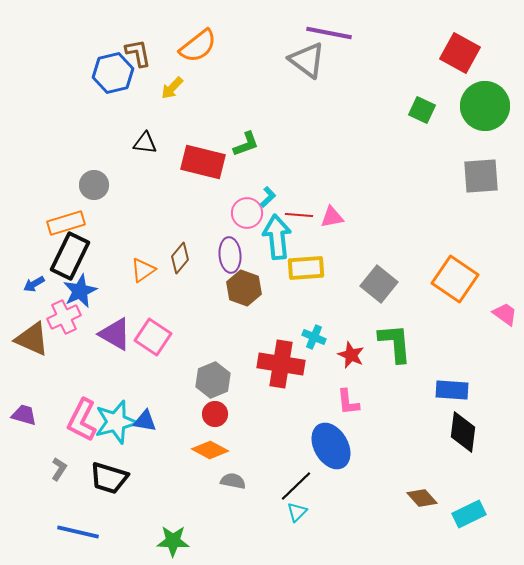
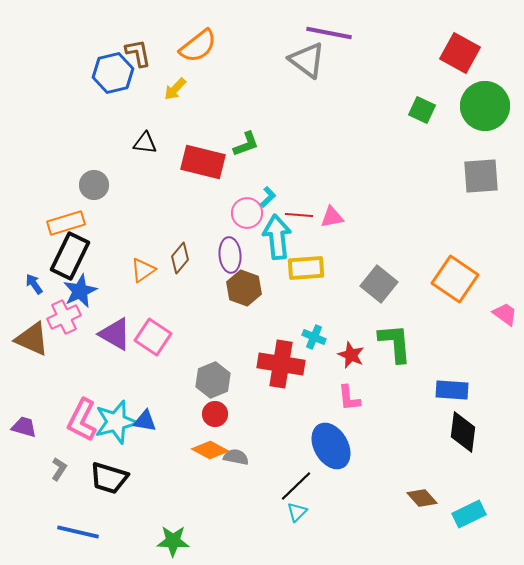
yellow arrow at (172, 88): moved 3 px right, 1 px down
blue arrow at (34, 284): rotated 85 degrees clockwise
pink L-shape at (348, 402): moved 1 px right, 4 px up
purple trapezoid at (24, 415): moved 12 px down
gray semicircle at (233, 481): moved 3 px right, 24 px up
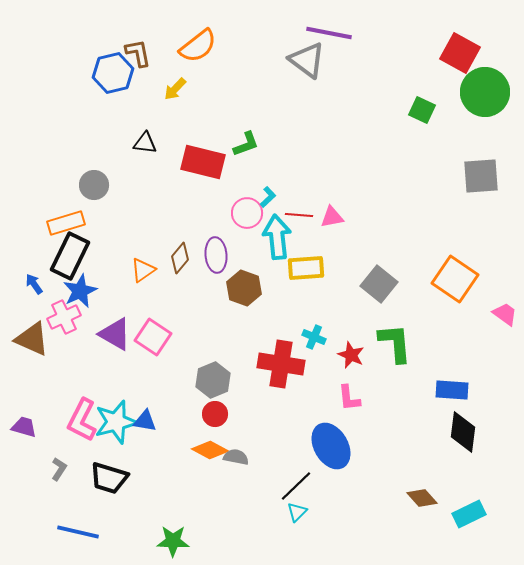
green circle at (485, 106): moved 14 px up
purple ellipse at (230, 255): moved 14 px left
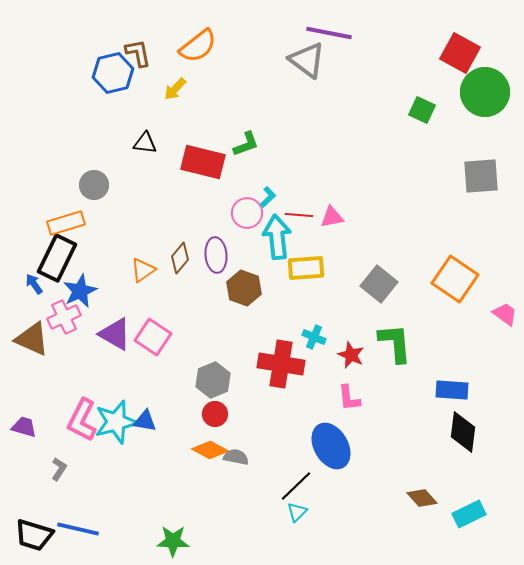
black rectangle at (70, 256): moved 13 px left, 2 px down
black trapezoid at (109, 478): moved 75 px left, 57 px down
blue line at (78, 532): moved 3 px up
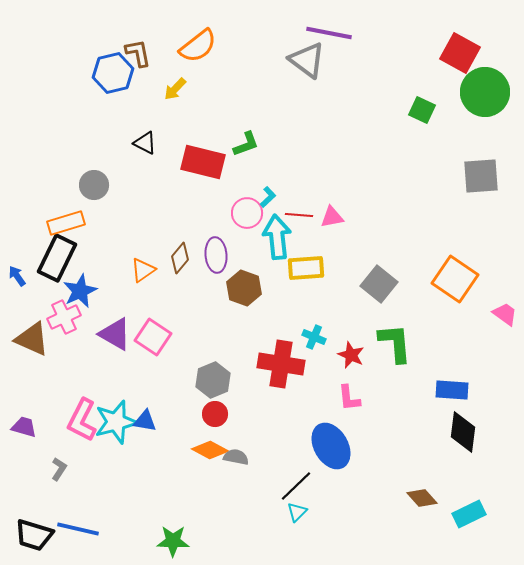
black triangle at (145, 143): rotated 20 degrees clockwise
blue arrow at (34, 284): moved 17 px left, 8 px up
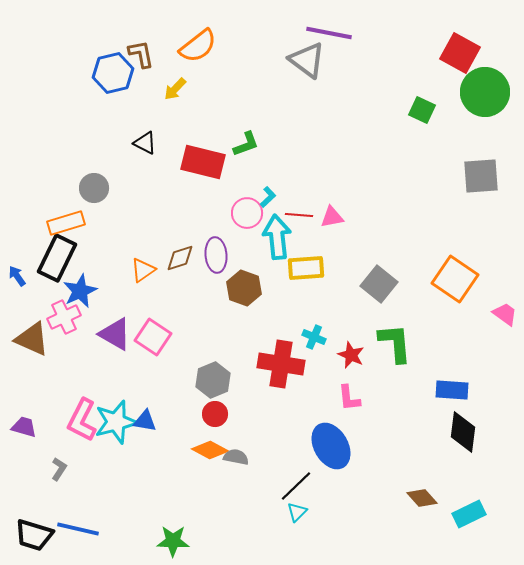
brown L-shape at (138, 53): moved 3 px right, 1 px down
gray circle at (94, 185): moved 3 px down
brown diamond at (180, 258): rotated 32 degrees clockwise
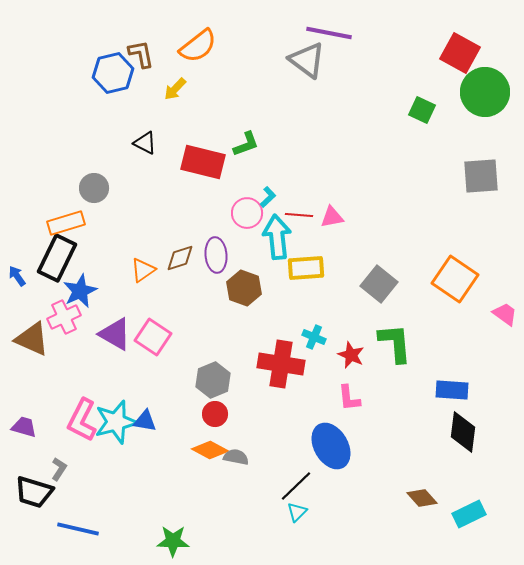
black trapezoid at (34, 535): moved 43 px up
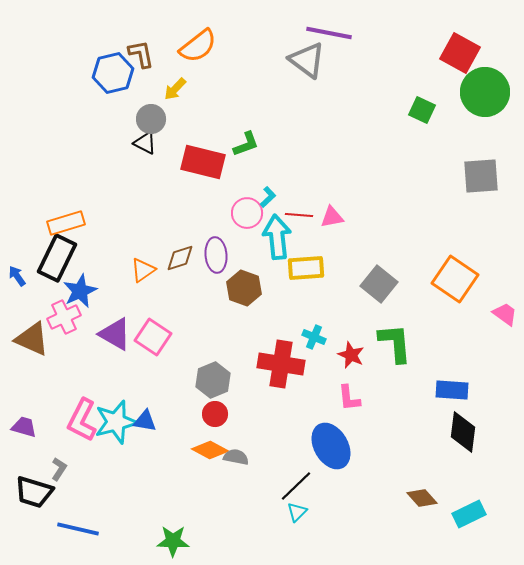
gray circle at (94, 188): moved 57 px right, 69 px up
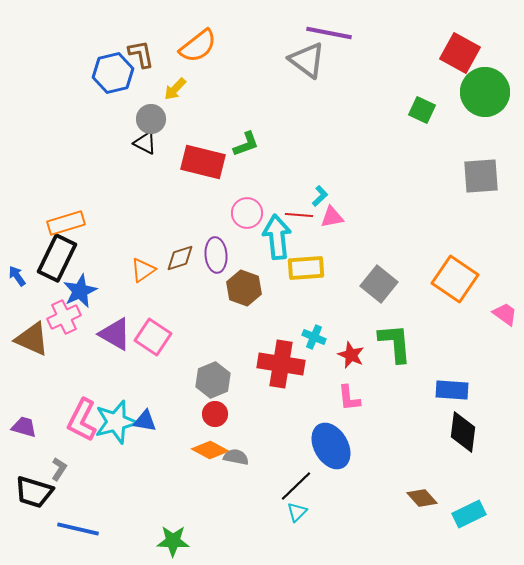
cyan L-shape at (268, 197): moved 52 px right, 1 px up
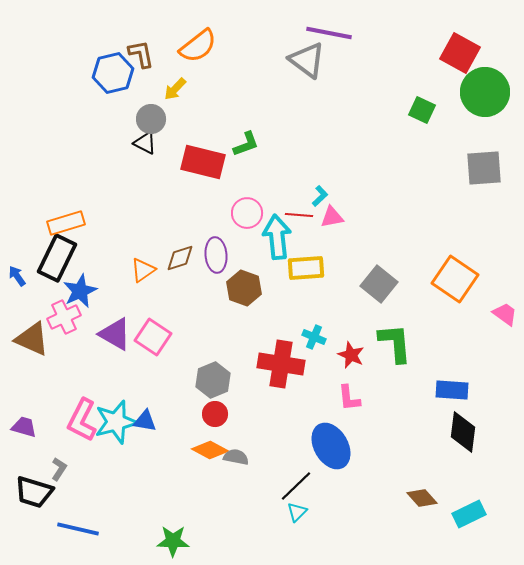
gray square at (481, 176): moved 3 px right, 8 px up
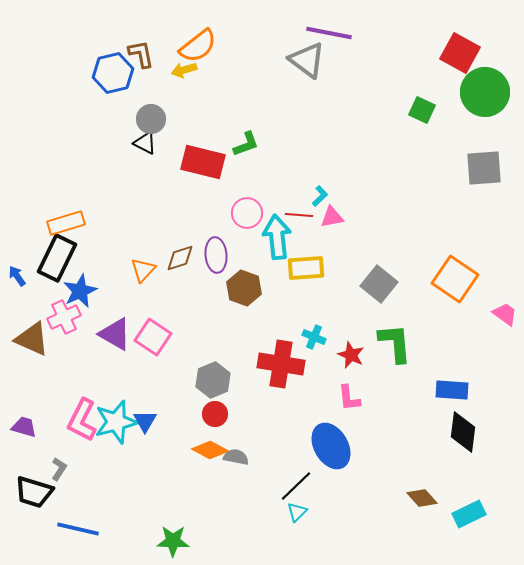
yellow arrow at (175, 89): moved 9 px right, 19 px up; rotated 30 degrees clockwise
orange triangle at (143, 270): rotated 12 degrees counterclockwise
blue triangle at (145, 421): rotated 50 degrees clockwise
